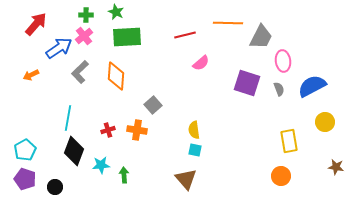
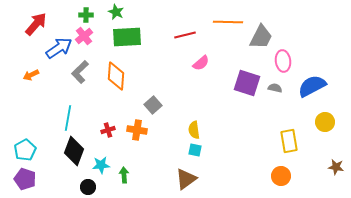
orange line: moved 1 px up
gray semicircle: moved 4 px left, 1 px up; rotated 56 degrees counterclockwise
brown triangle: rotated 35 degrees clockwise
black circle: moved 33 px right
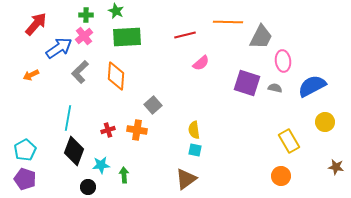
green star: moved 1 px up
yellow rectangle: rotated 20 degrees counterclockwise
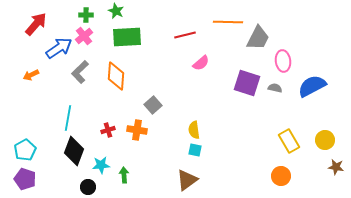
gray trapezoid: moved 3 px left, 1 px down
yellow circle: moved 18 px down
brown triangle: moved 1 px right, 1 px down
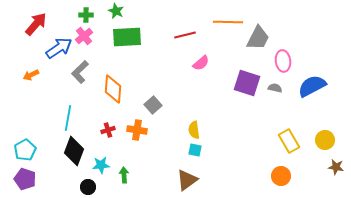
orange diamond: moved 3 px left, 13 px down
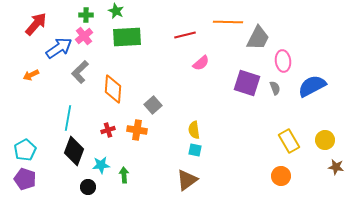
gray semicircle: rotated 56 degrees clockwise
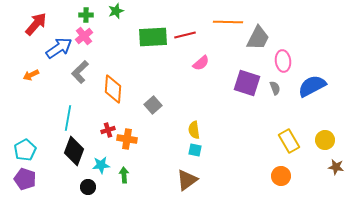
green star: rotated 28 degrees clockwise
green rectangle: moved 26 px right
orange cross: moved 10 px left, 9 px down
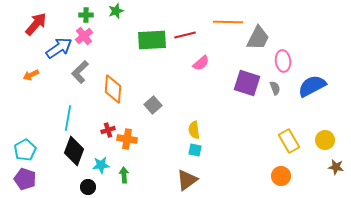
green rectangle: moved 1 px left, 3 px down
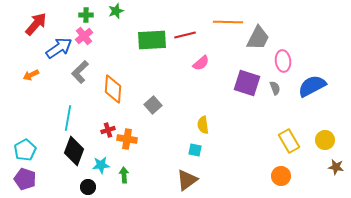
yellow semicircle: moved 9 px right, 5 px up
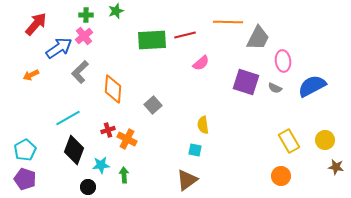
purple square: moved 1 px left, 1 px up
gray semicircle: rotated 136 degrees clockwise
cyan line: rotated 50 degrees clockwise
orange cross: rotated 18 degrees clockwise
black diamond: moved 1 px up
